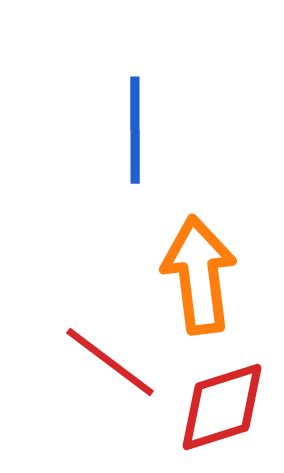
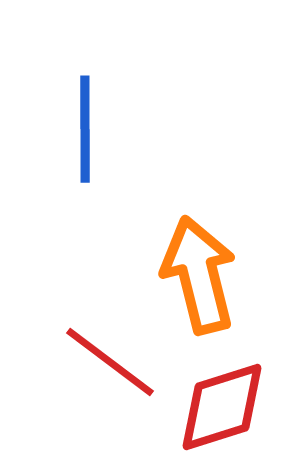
blue line: moved 50 px left, 1 px up
orange arrow: rotated 7 degrees counterclockwise
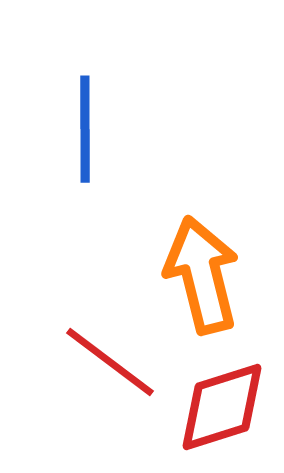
orange arrow: moved 3 px right
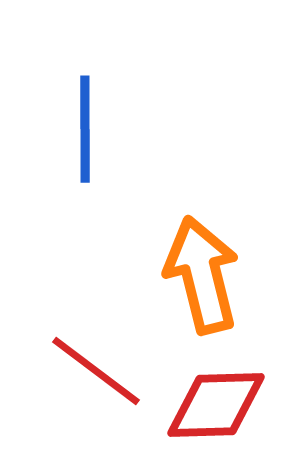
red line: moved 14 px left, 9 px down
red diamond: moved 6 px left, 2 px up; rotated 16 degrees clockwise
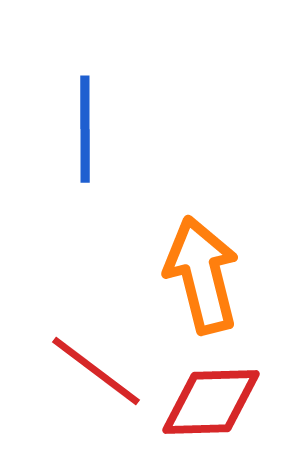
red diamond: moved 5 px left, 3 px up
